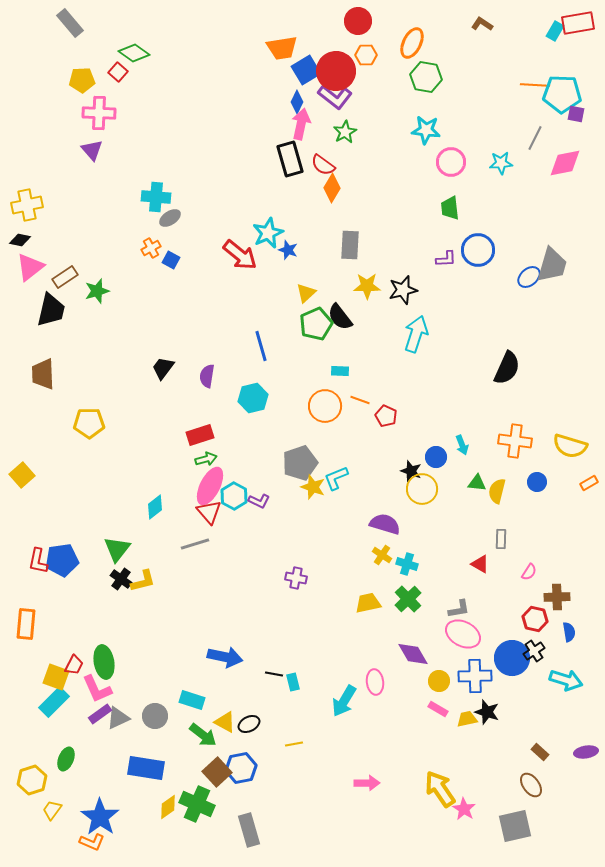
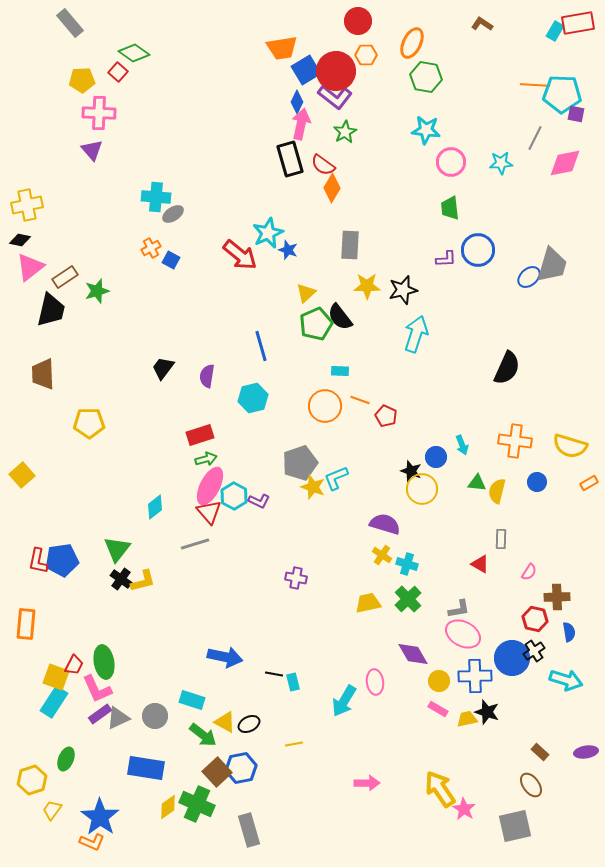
gray ellipse at (170, 218): moved 3 px right, 4 px up
cyan rectangle at (54, 702): rotated 12 degrees counterclockwise
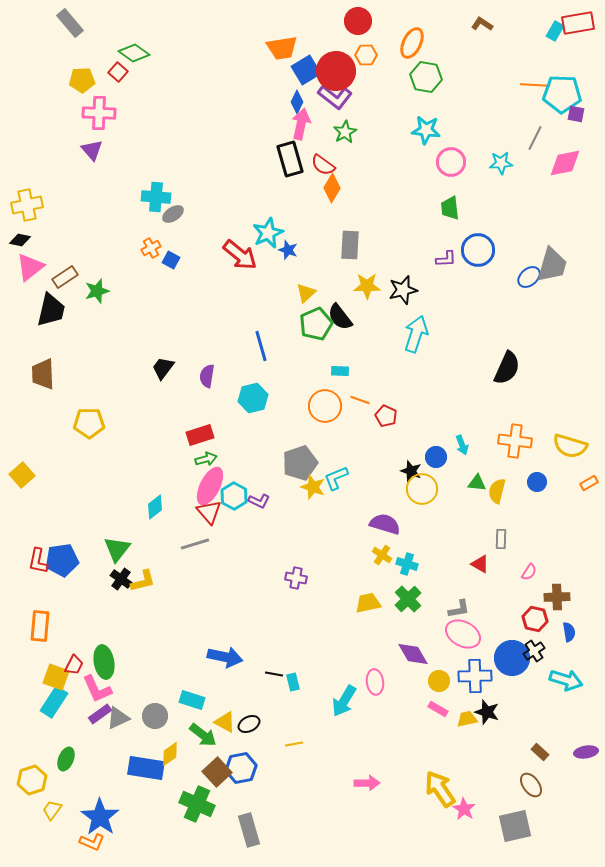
orange rectangle at (26, 624): moved 14 px right, 2 px down
yellow diamond at (168, 807): moved 2 px right, 53 px up
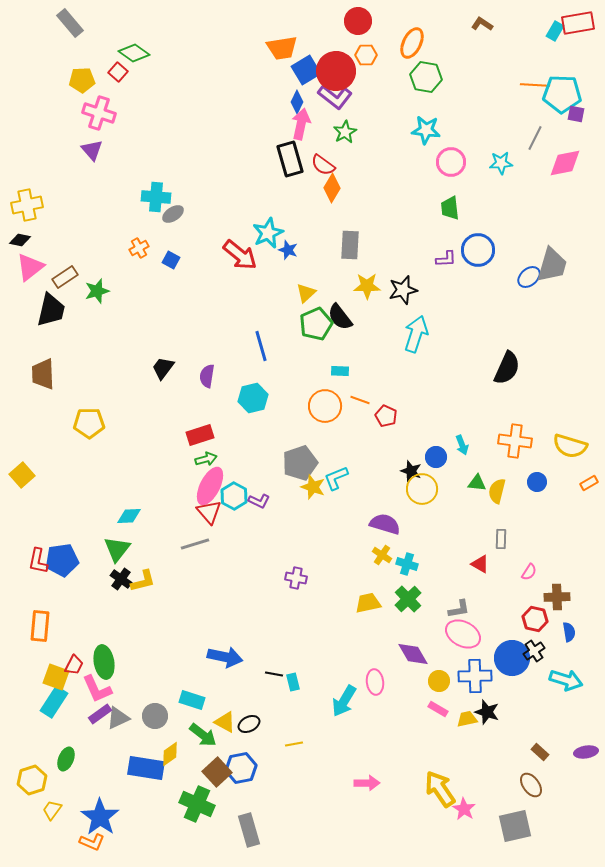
pink cross at (99, 113): rotated 16 degrees clockwise
orange cross at (151, 248): moved 12 px left
cyan diamond at (155, 507): moved 26 px left, 9 px down; rotated 35 degrees clockwise
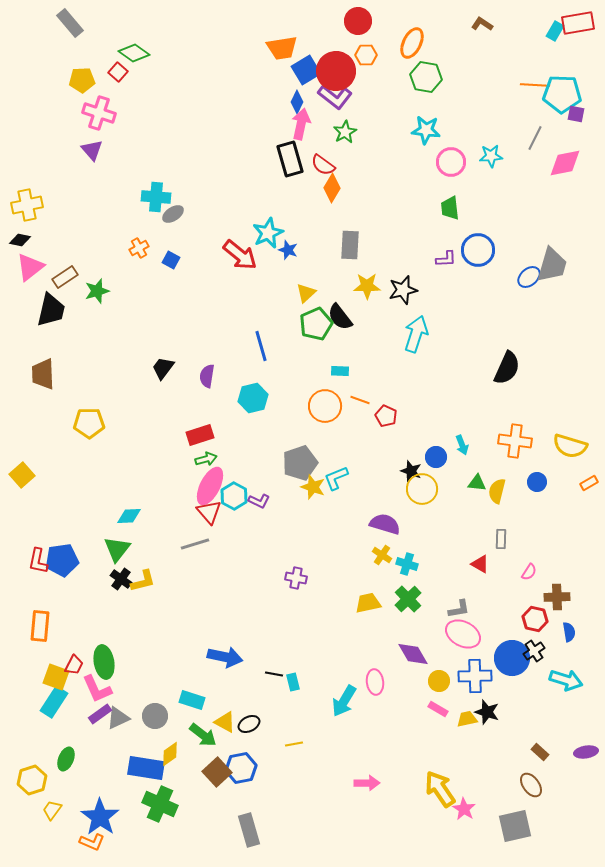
cyan star at (501, 163): moved 10 px left, 7 px up
green cross at (197, 804): moved 37 px left
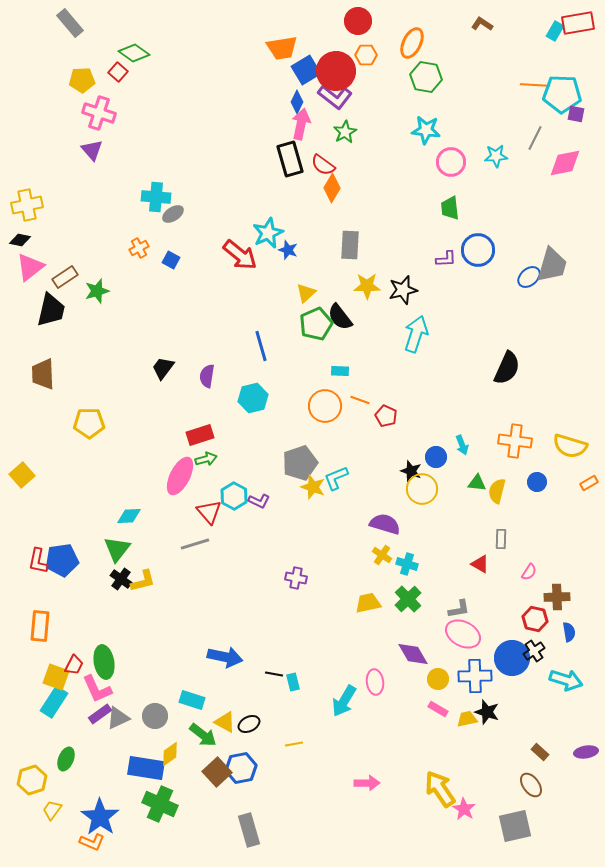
cyan star at (491, 156): moved 5 px right
pink ellipse at (210, 486): moved 30 px left, 10 px up
yellow circle at (439, 681): moved 1 px left, 2 px up
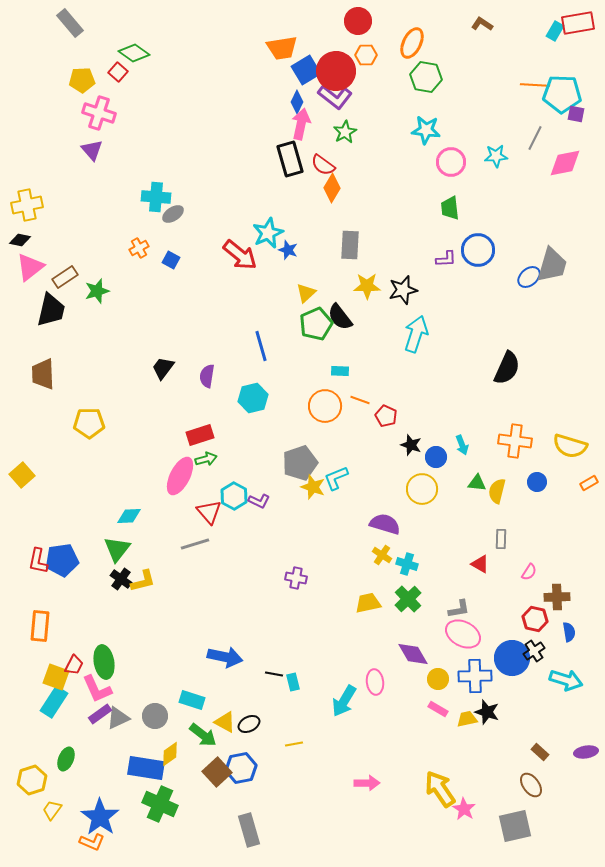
black star at (411, 471): moved 26 px up
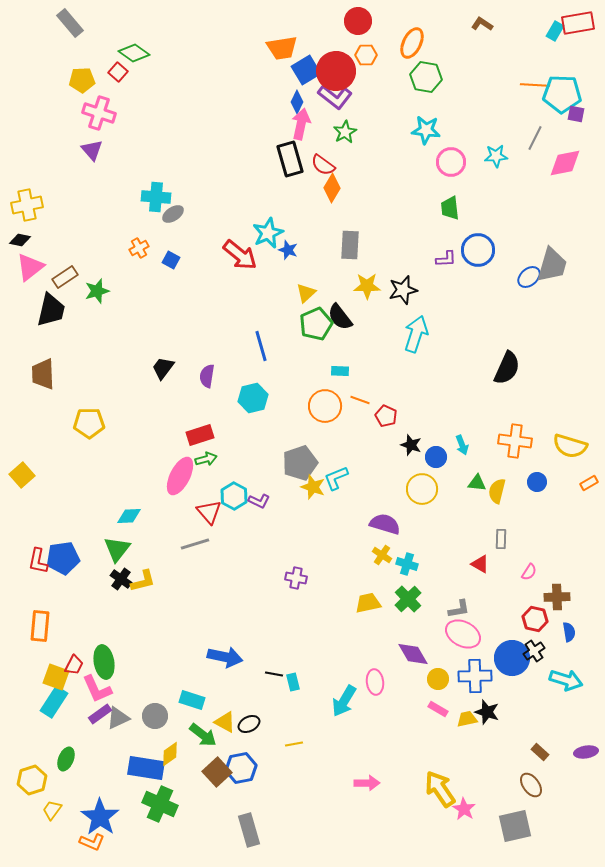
blue pentagon at (62, 560): moved 1 px right, 2 px up
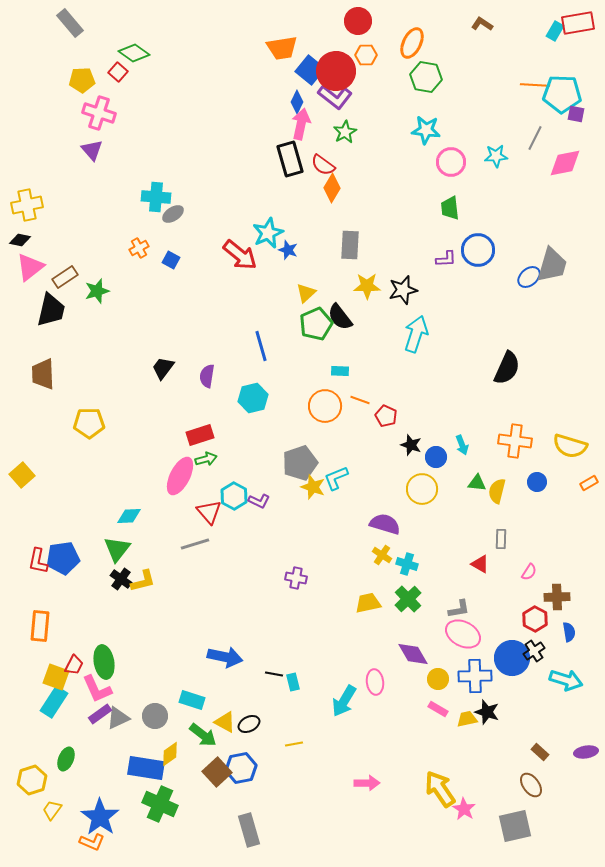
blue square at (306, 70): moved 4 px right; rotated 20 degrees counterclockwise
red hexagon at (535, 619): rotated 15 degrees clockwise
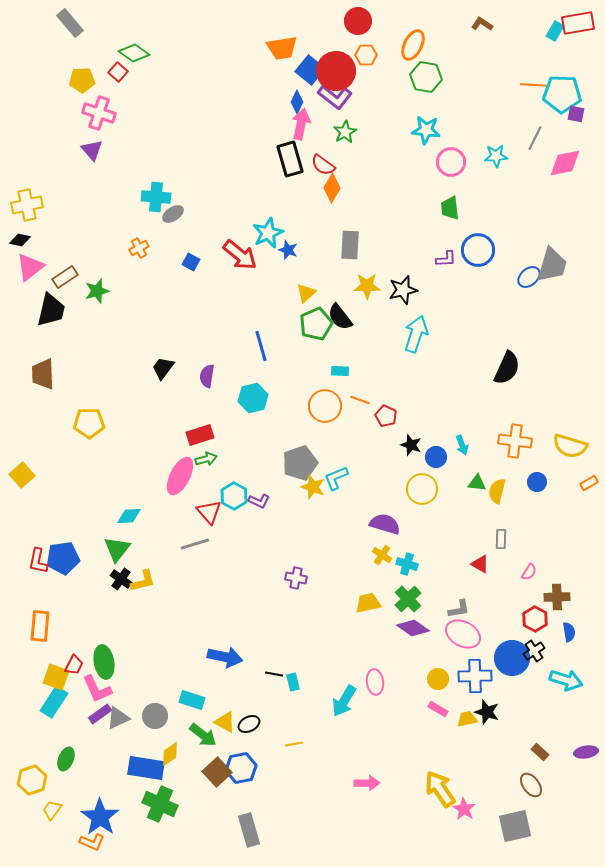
orange ellipse at (412, 43): moved 1 px right, 2 px down
blue square at (171, 260): moved 20 px right, 2 px down
purple diamond at (413, 654): moved 26 px up; rotated 24 degrees counterclockwise
